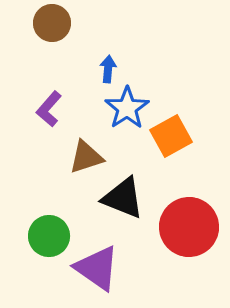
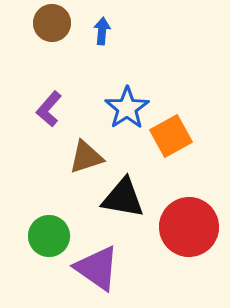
blue arrow: moved 6 px left, 38 px up
black triangle: rotated 12 degrees counterclockwise
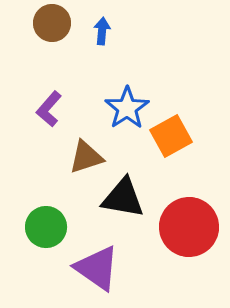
green circle: moved 3 px left, 9 px up
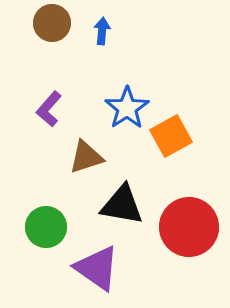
black triangle: moved 1 px left, 7 px down
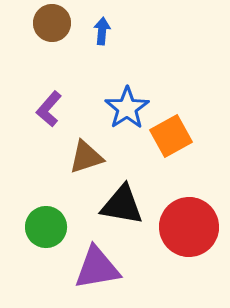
purple triangle: rotated 45 degrees counterclockwise
